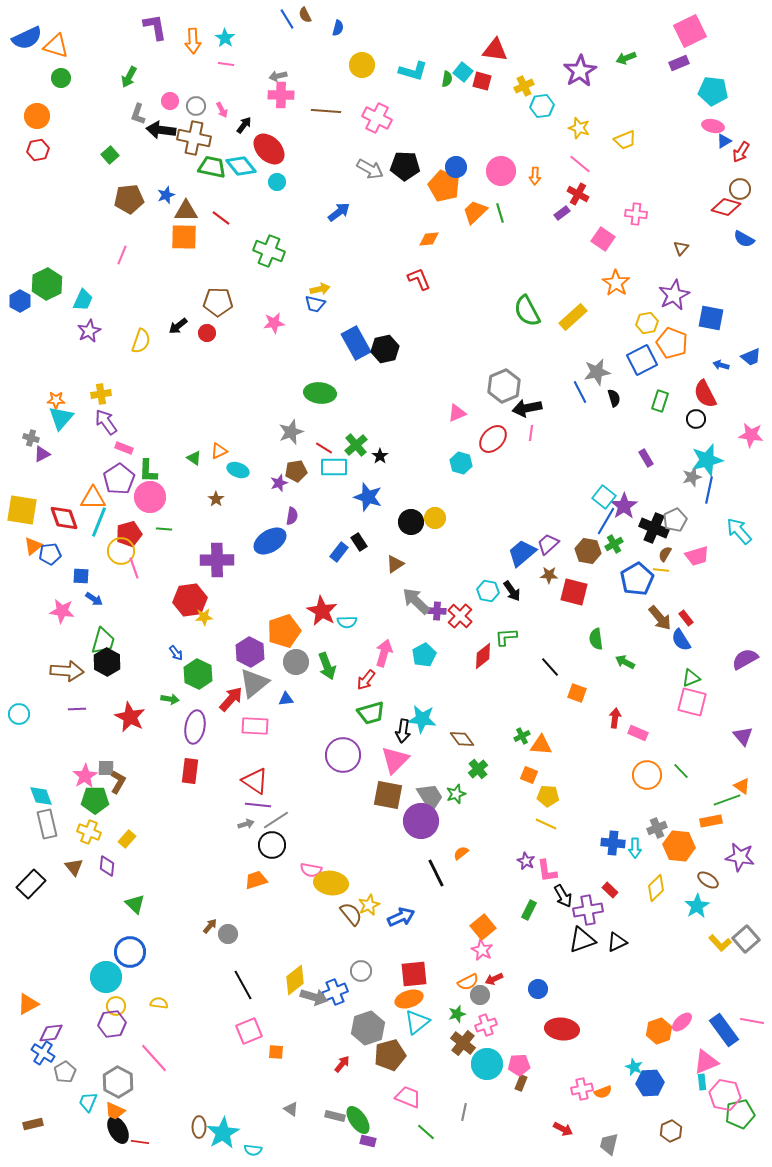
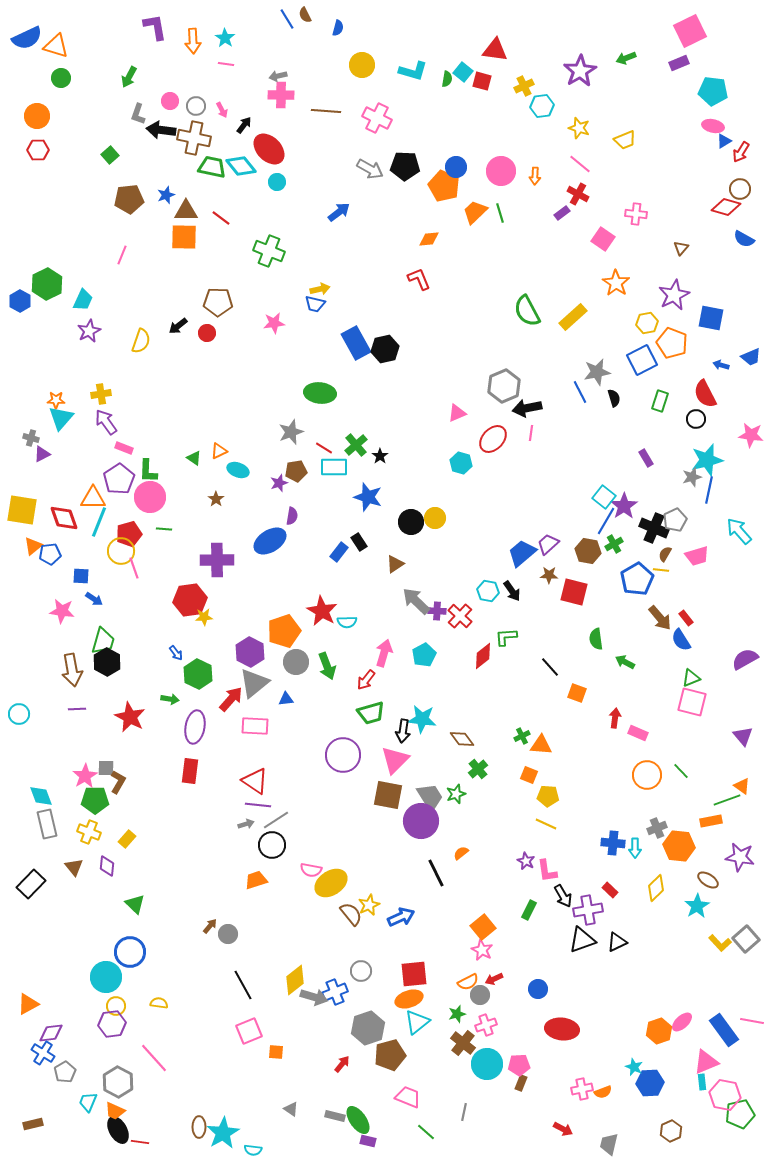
red hexagon at (38, 150): rotated 10 degrees clockwise
brown arrow at (67, 671): moved 5 px right, 1 px up; rotated 76 degrees clockwise
yellow ellipse at (331, 883): rotated 40 degrees counterclockwise
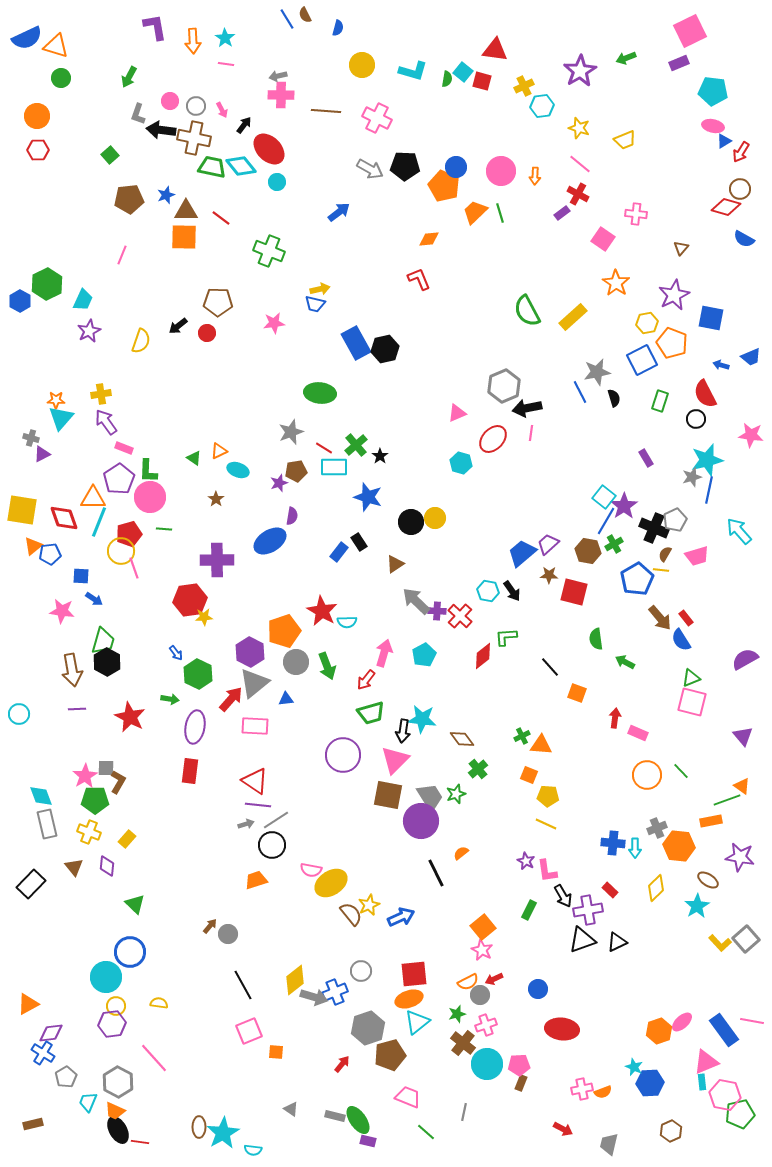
gray pentagon at (65, 1072): moved 1 px right, 5 px down
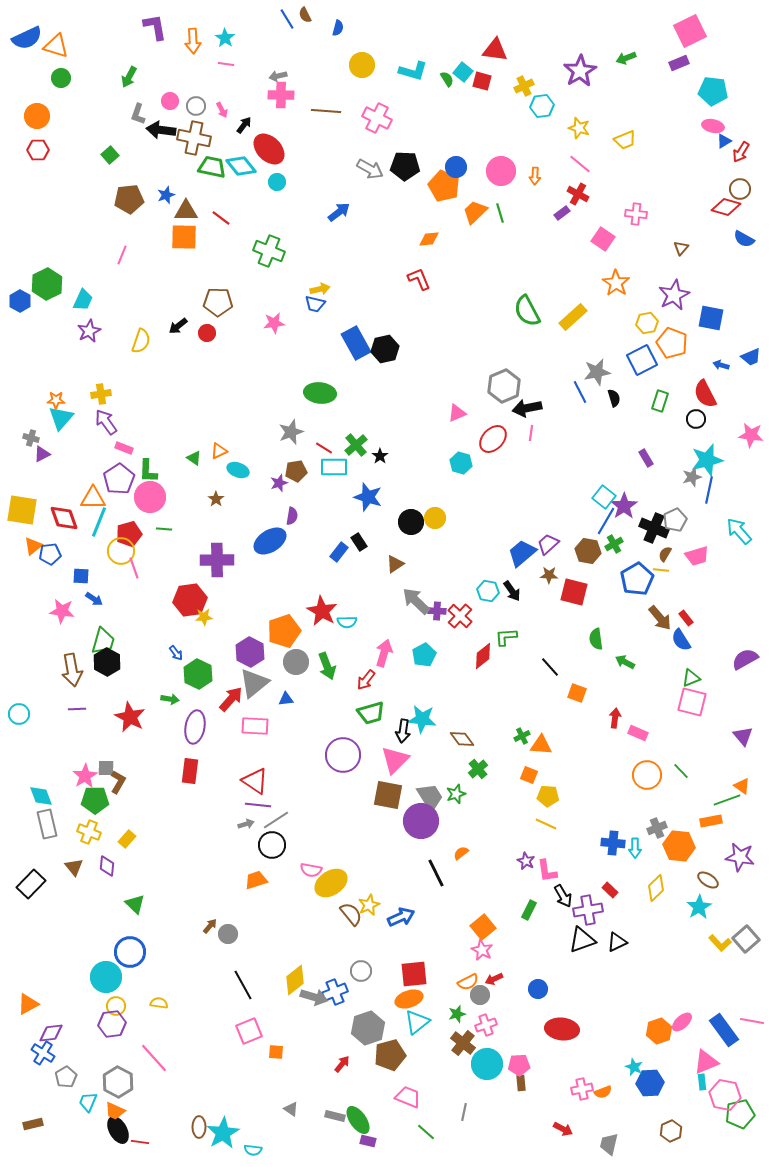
green semicircle at (447, 79): rotated 42 degrees counterclockwise
cyan star at (697, 906): moved 2 px right, 1 px down
brown rectangle at (521, 1083): rotated 28 degrees counterclockwise
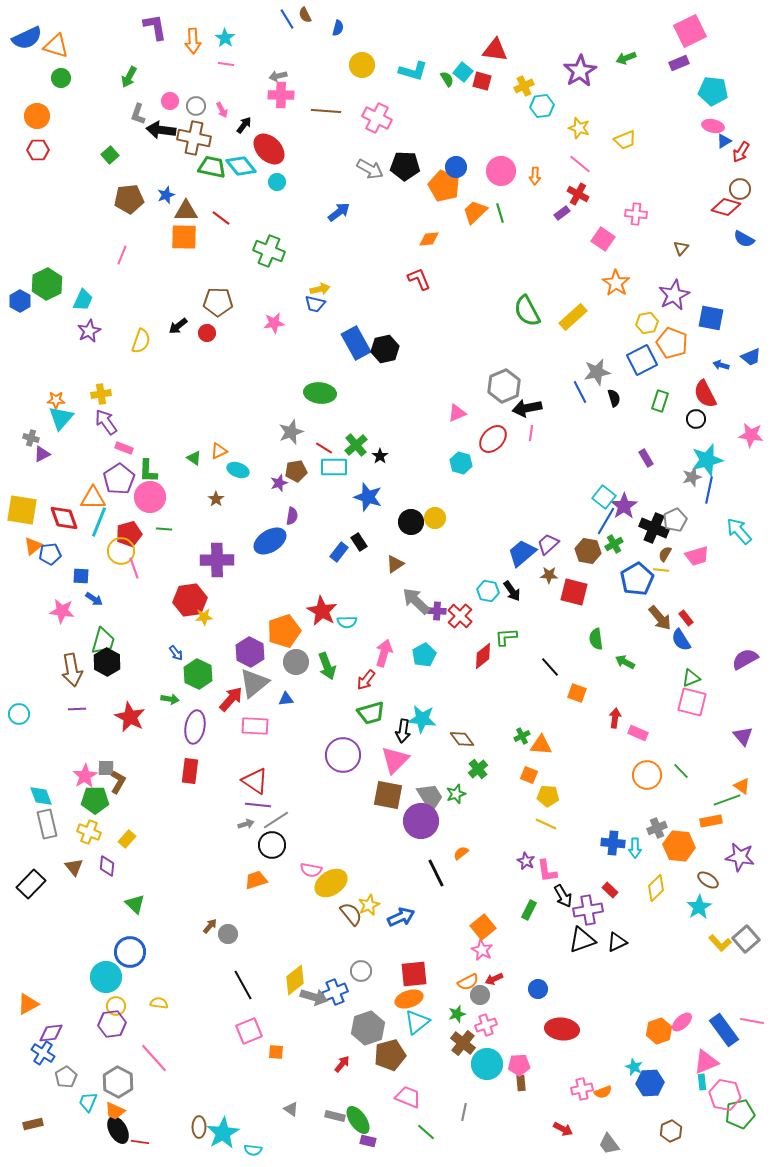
gray trapezoid at (609, 1144): rotated 50 degrees counterclockwise
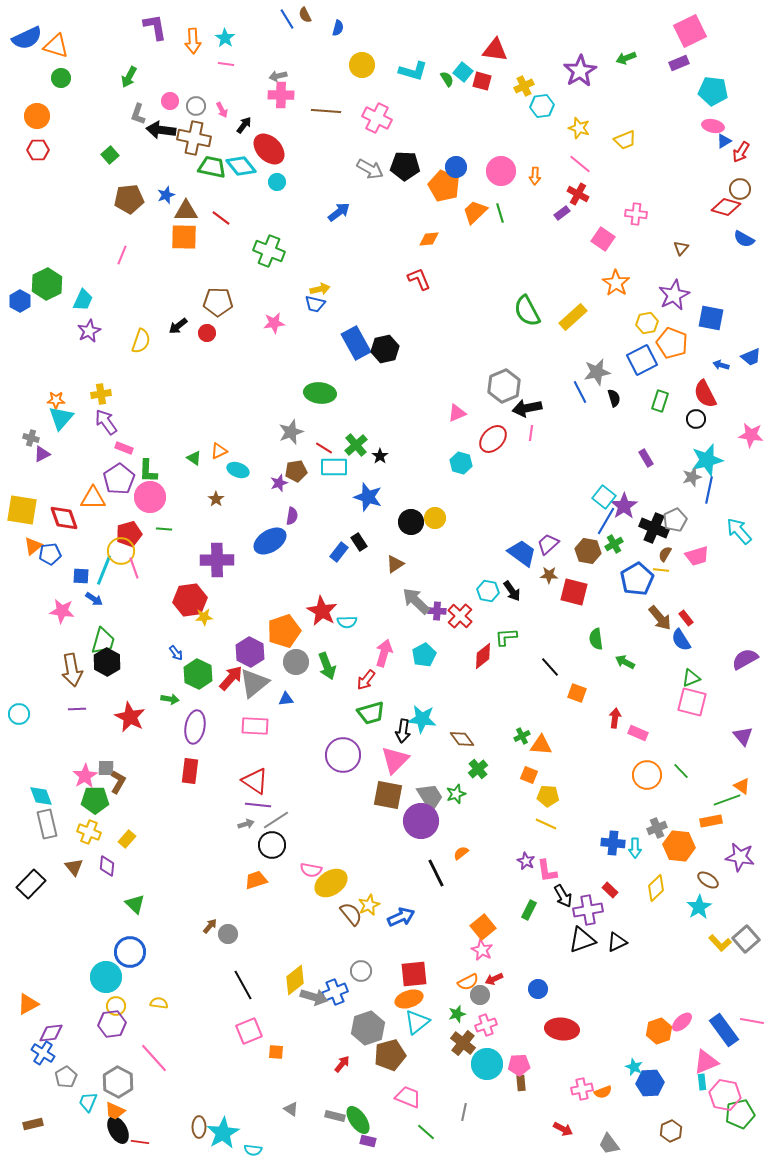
cyan line at (99, 522): moved 5 px right, 48 px down
blue trapezoid at (522, 553): rotated 76 degrees clockwise
red arrow at (231, 699): moved 21 px up
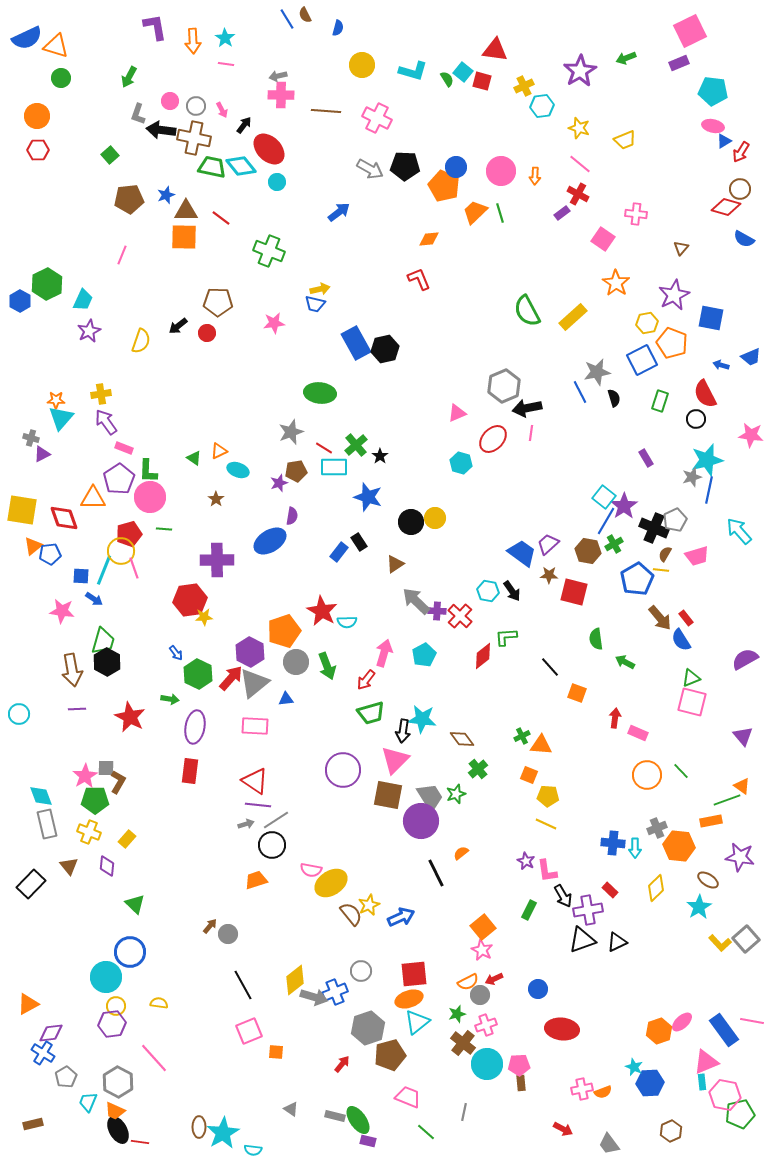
purple circle at (343, 755): moved 15 px down
brown triangle at (74, 867): moved 5 px left, 1 px up
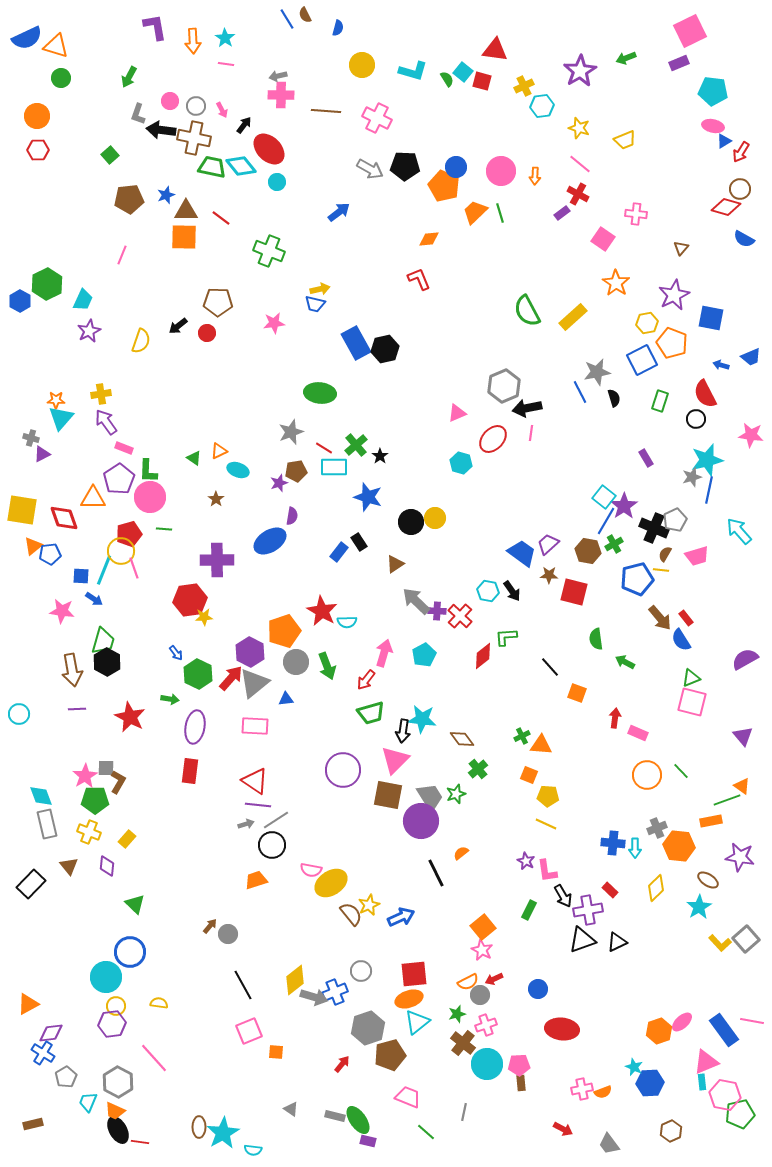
blue pentagon at (637, 579): rotated 16 degrees clockwise
